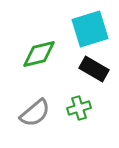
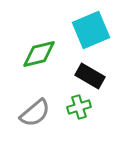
cyan square: moved 1 px right, 1 px down; rotated 6 degrees counterclockwise
black rectangle: moved 4 px left, 7 px down
green cross: moved 1 px up
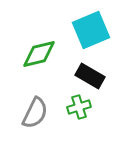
gray semicircle: rotated 24 degrees counterclockwise
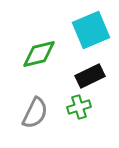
black rectangle: rotated 56 degrees counterclockwise
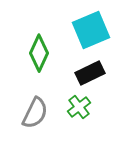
green diamond: moved 1 px up; rotated 51 degrees counterclockwise
black rectangle: moved 3 px up
green cross: rotated 20 degrees counterclockwise
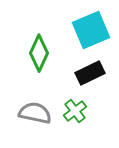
green cross: moved 4 px left, 4 px down
gray semicircle: rotated 104 degrees counterclockwise
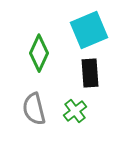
cyan square: moved 2 px left
black rectangle: rotated 68 degrees counterclockwise
gray semicircle: moved 1 px left, 4 px up; rotated 116 degrees counterclockwise
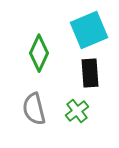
green cross: moved 2 px right
